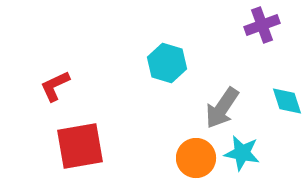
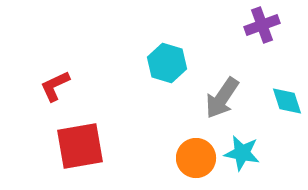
gray arrow: moved 10 px up
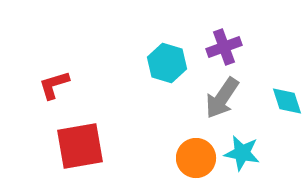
purple cross: moved 38 px left, 22 px down
red L-shape: moved 1 px left, 1 px up; rotated 8 degrees clockwise
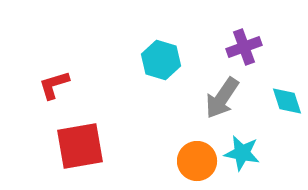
purple cross: moved 20 px right
cyan hexagon: moved 6 px left, 3 px up
orange circle: moved 1 px right, 3 px down
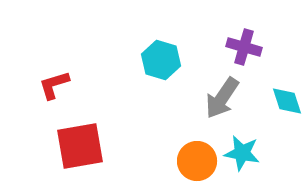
purple cross: rotated 36 degrees clockwise
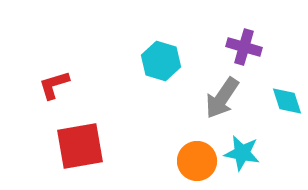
cyan hexagon: moved 1 px down
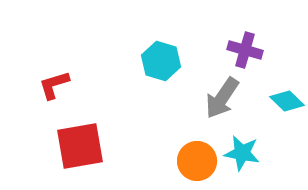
purple cross: moved 1 px right, 3 px down
cyan diamond: rotated 28 degrees counterclockwise
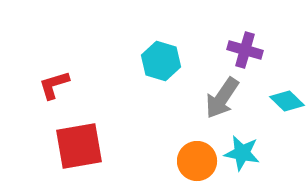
red square: moved 1 px left
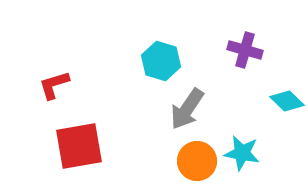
gray arrow: moved 35 px left, 11 px down
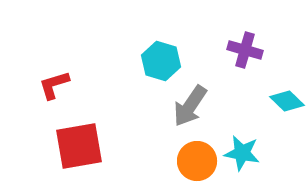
gray arrow: moved 3 px right, 3 px up
